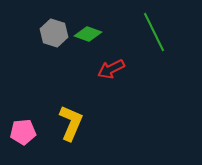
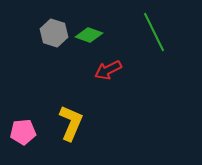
green diamond: moved 1 px right, 1 px down
red arrow: moved 3 px left, 1 px down
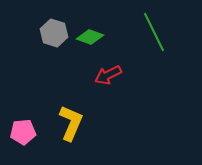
green diamond: moved 1 px right, 2 px down
red arrow: moved 5 px down
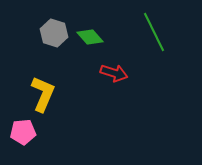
green diamond: rotated 28 degrees clockwise
red arrow: moved 6 px right, 2 px up; rotated 136 degrees counterclockwise
yellow L-shape: moved 28 px left, 29 px up
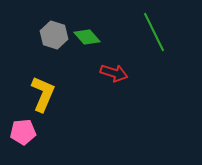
gray hexagon: moved 2 px down
green diamond: moved 3 px left
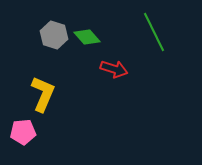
red arrow: moved 4 px up
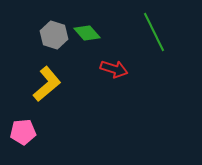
green diamond: moved 4 px up
yellow L-shape: moved 4 px right, 10 px up; rotated 27 degrees clockwise
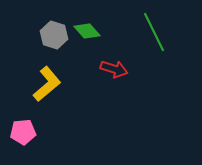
green diamond: moved 2 px up
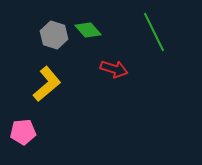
green diamond: moved 1 px right, 1 px up
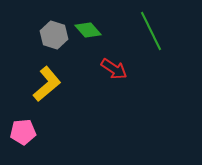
green line: moved 3 px left, 1 px up
red arrow: rotated 16 degrees clockwise
